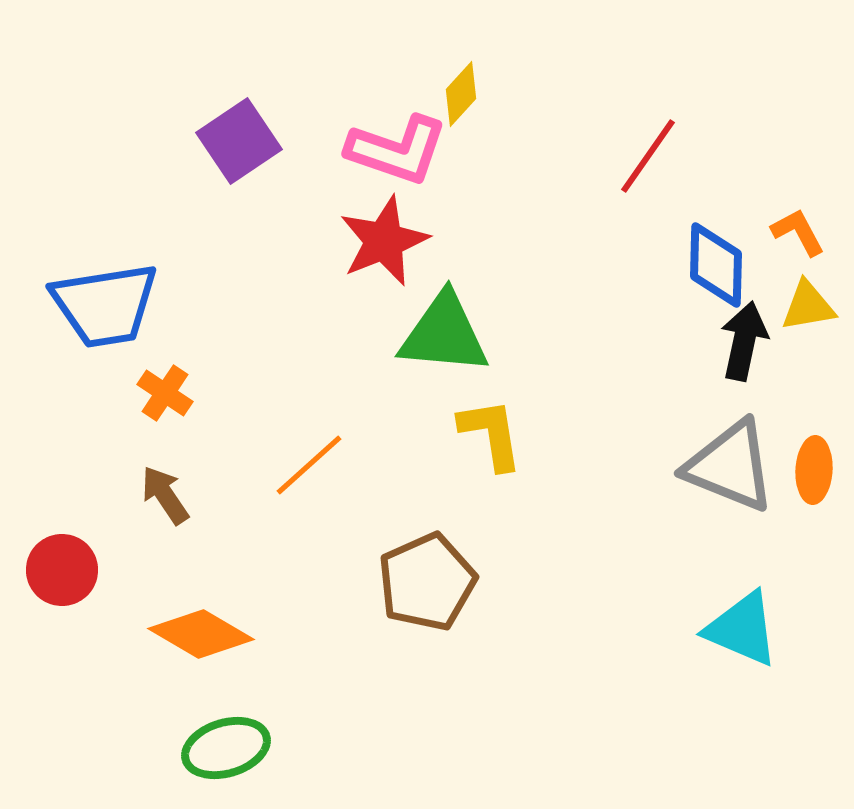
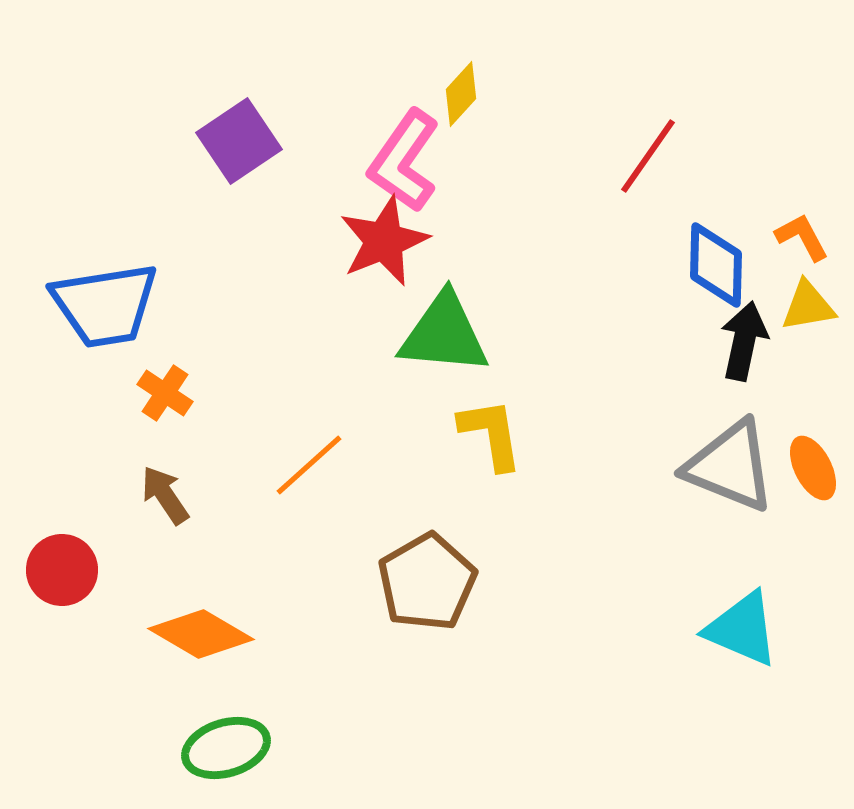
pink L-shape: moved 7 px right, 11 px down; rotated 106 degrees clockwise
orange L-shape: moved 4 px right, 5 px down
orange ellipse: moved 1 px left, 2 px up; rotated 30 degrees counterclockwise
brown pentagon: rotated 6 degrees counterclockwise
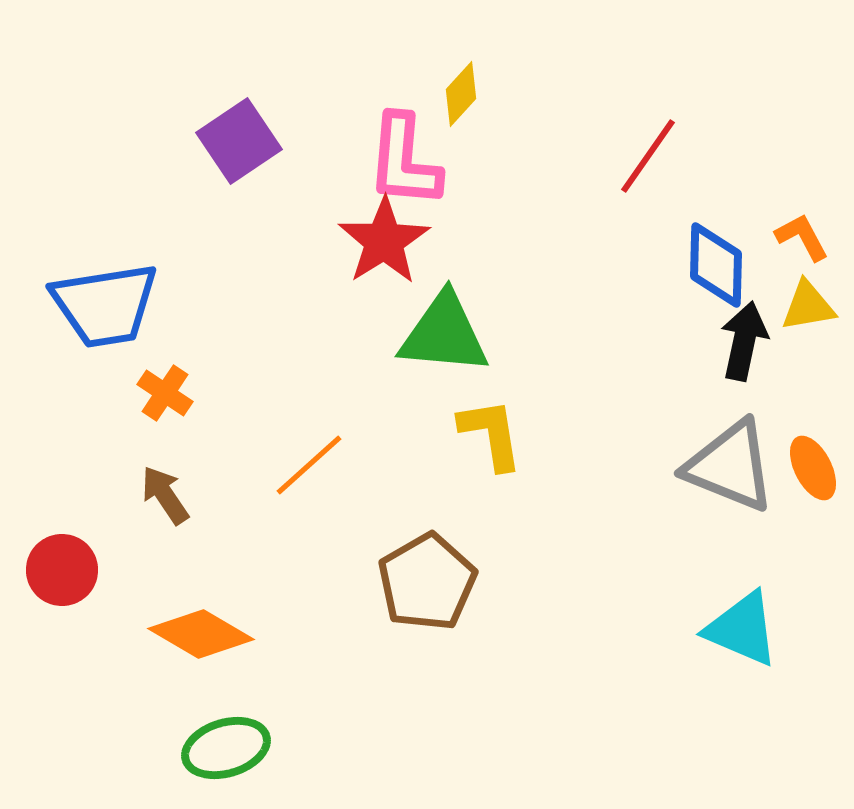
pink L-shape: rotated 30 degrees counterclockwise
red star: rotated 10 degrees counterclockwise
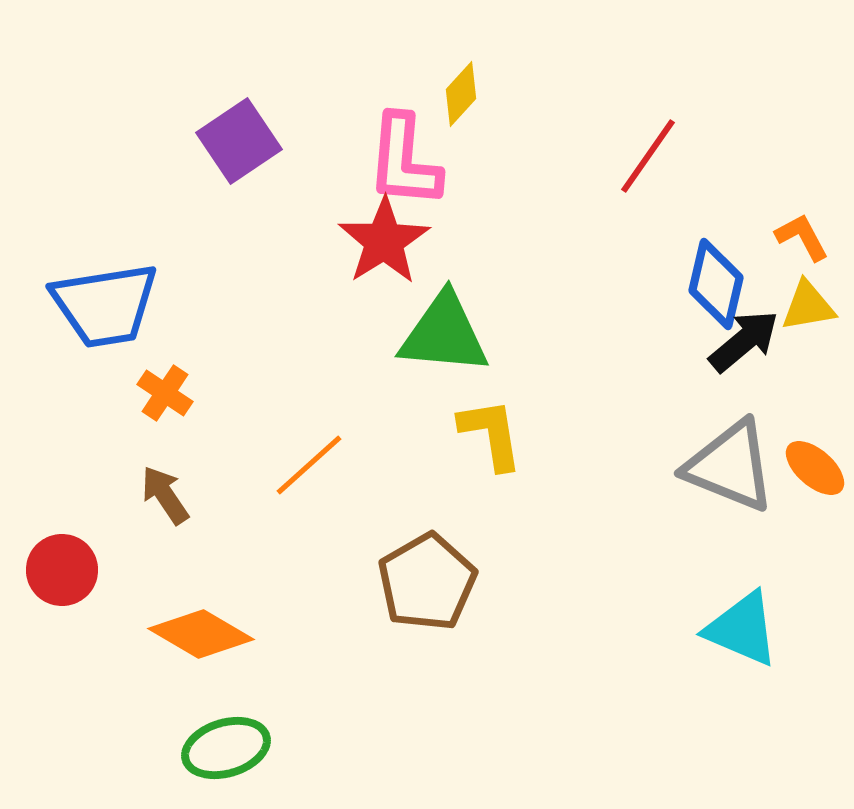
blue diamond: moved 19 px down; rotated 12 degrees clockwise
black arrow: rotated 38 degrees clockwise
orange ellipse: moved 2 px right; rotated 22 degrees counterclockwise
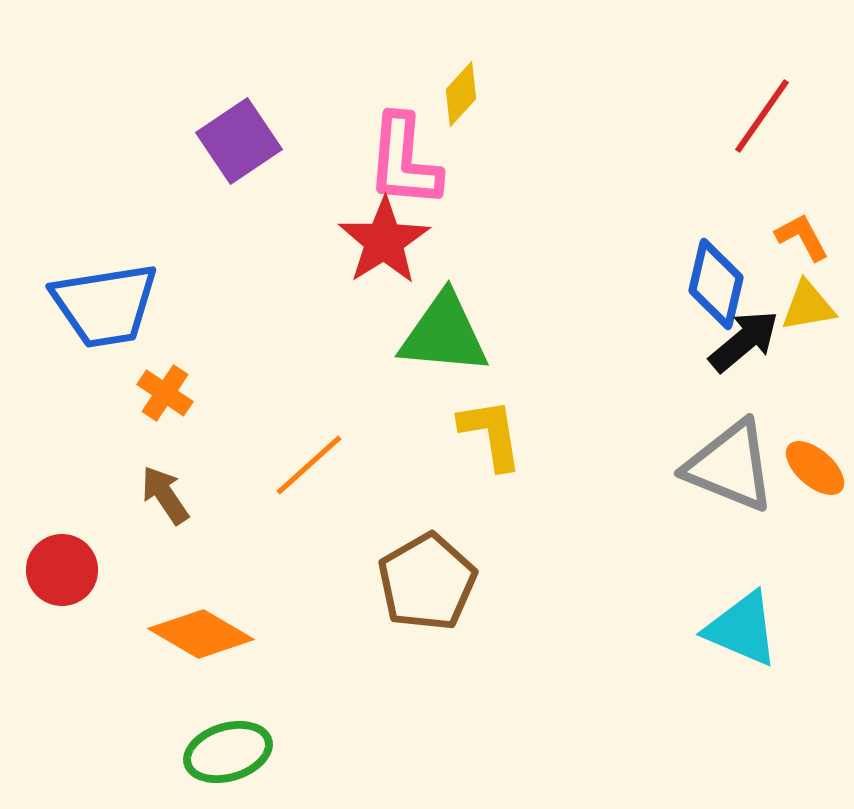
red line: moved 114 px right, 40 px up
green ellipse: moved 2 px right, 4 px down
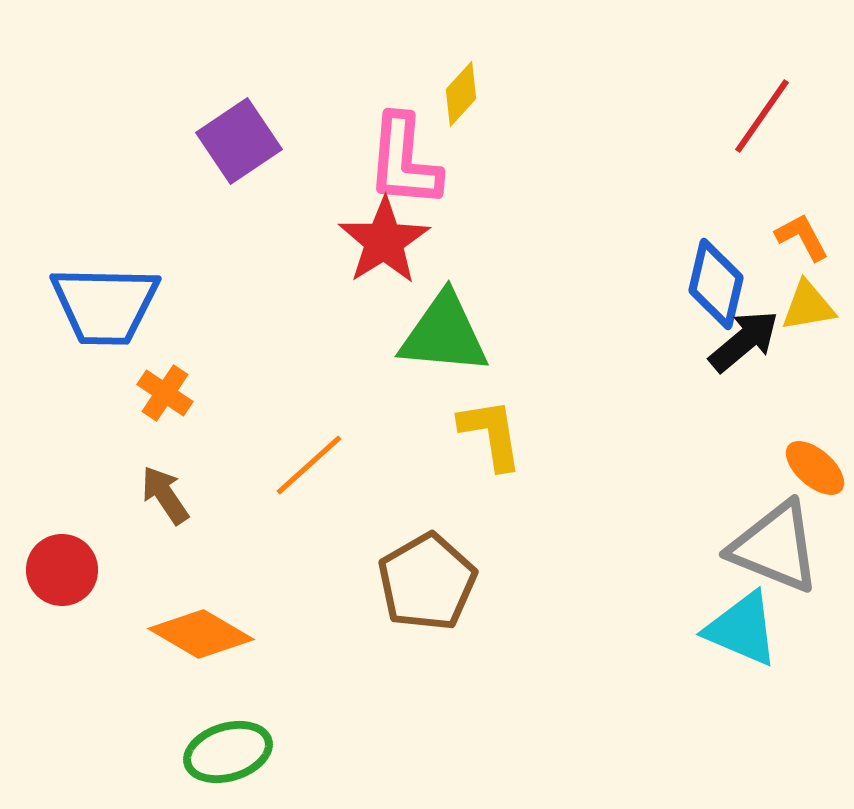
blue trapezoid: rotated 10 degrees clockwise
gray triangle: moved 45 px right, 81 px down
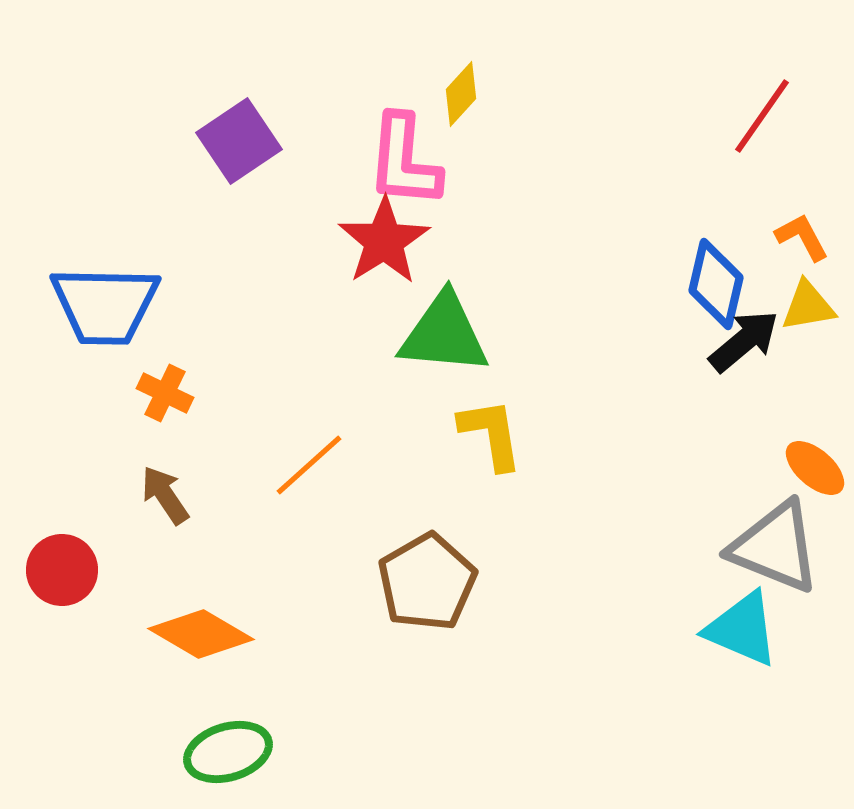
orange cross: rotated 8 degrees counterclockwise
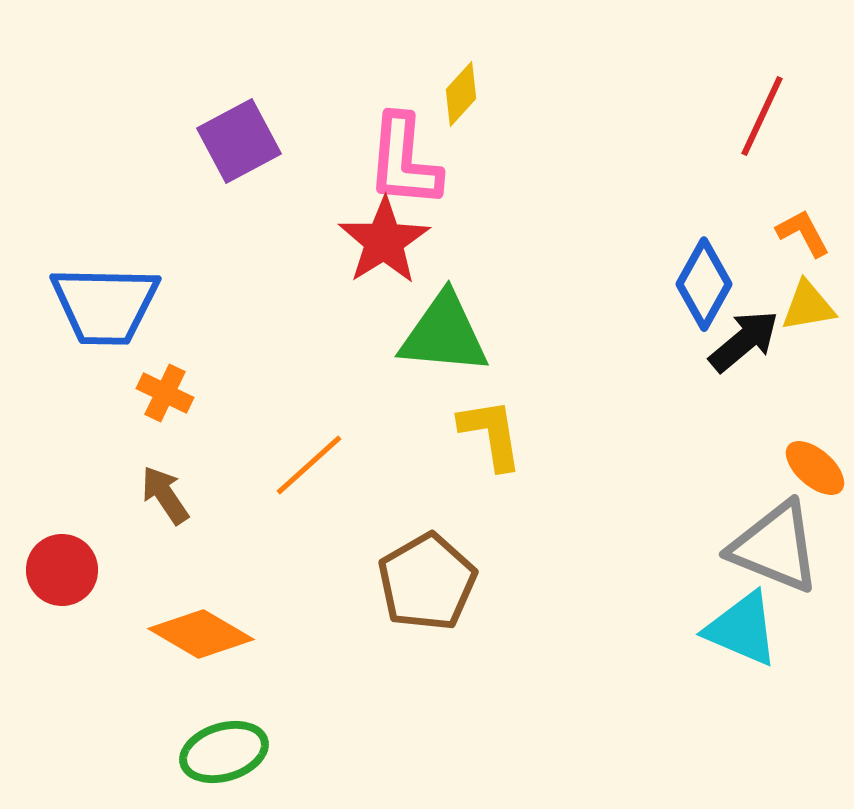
red line: rotated 10 degrees counterclockwise
purple square: rotated 6 degrees clockwise
orange L-shape: moved 1 px right, 4 px up
blue diamond: moved 12 px left; rotated 16 degrees clockwise
green ellipse: moved 4 px left
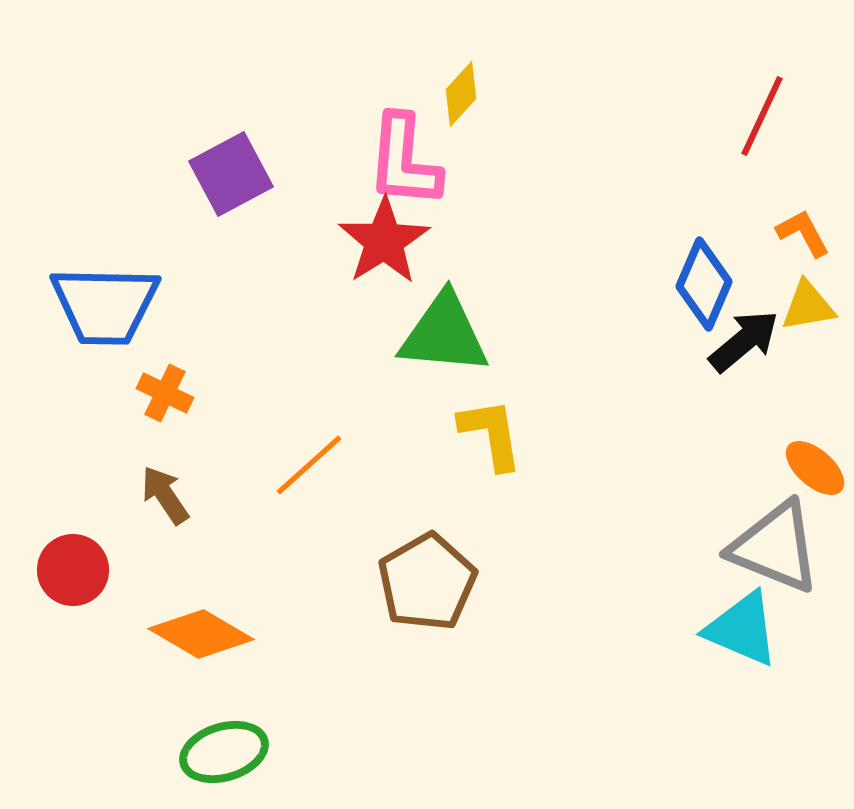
purple square: moved 8 px left, 33 px down
blue diamond: rotated 6 degrees counterclockwise
red circle: moved 11 px right
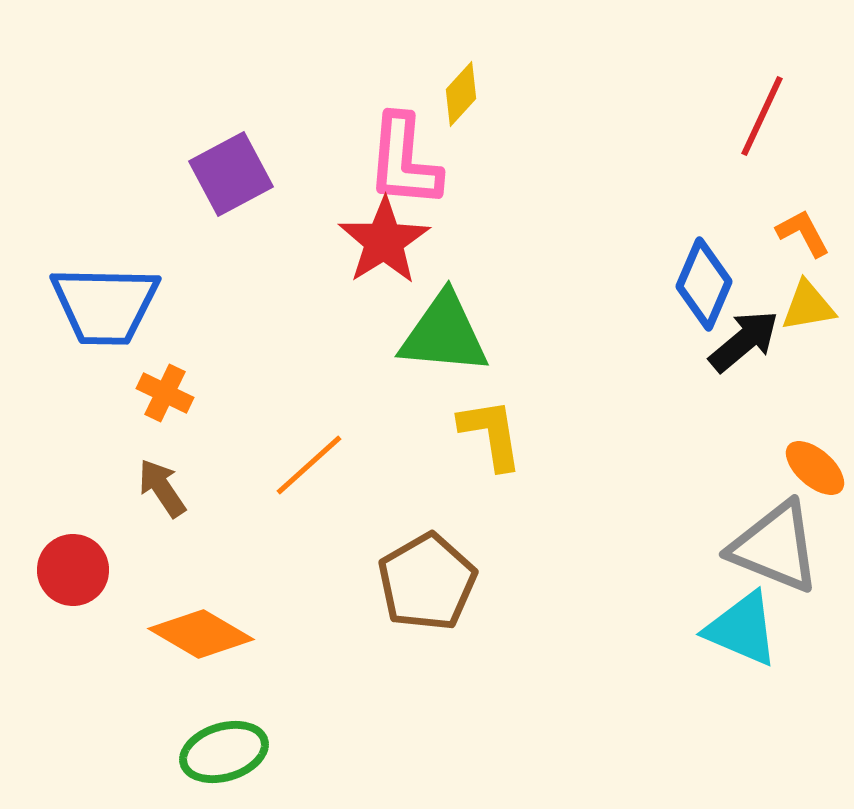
brown arrow: moved 3 px left, 7 px up
